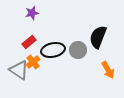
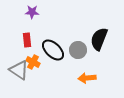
purple star: moved 1 px up; rotated 16 degrees clockwise
black semicircle: moved 1 px right, 2 px down
red rectangle: moved 2 px left, 2 px up; rotated 56 degrees counterclockwise
black ellipse: rotated 55 degrees clockwise
orange cross: rotated 24 degrees counterclockwise
orange arrow: moved 21 px left, 8 px down; rotated 114 degrees clockwise
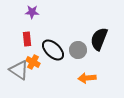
red rectangle: moved 1 px up
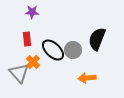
black semicircle: moved 2 px left
gray circle: moved 5 px left
orange cross: rotated 16 degrees clockwise
gray triangle: moved 3 px down; rotated 15 degrees clockwise
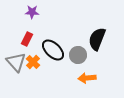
red rectangle: rotated 32 degrees clockwise
gray circle: moved 5 px right, 5 px down
gray triangle: moved 3 px left, 11 px up
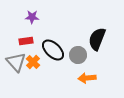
purple star: moved 5 px down
red rectangle: moved 1 px left, 2 px down; rotated 56 degrees clockwise
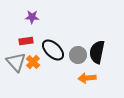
black semicircle: moved 13 px down; rotated 10 degrees counterclockwise
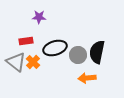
purple star: moved 7 px right
black ellipse: moved 2 px right, 2 px up; rotated 60 degrees counterclockwise
gray triangle: rotated 10 degrees counterclockwise
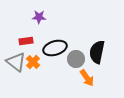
gray circle: moved 2 px left, 4 px down
orange arrow: rotated 120 degrees counterclockwise
